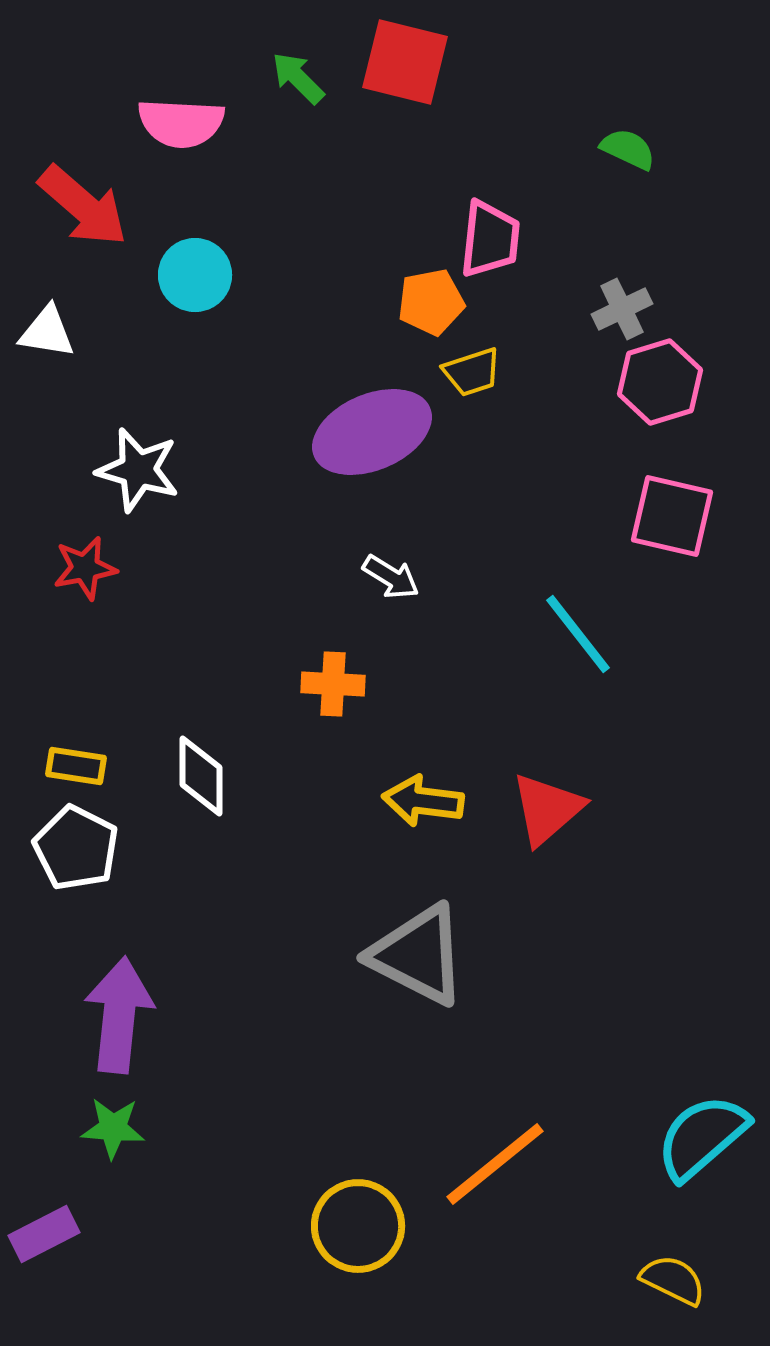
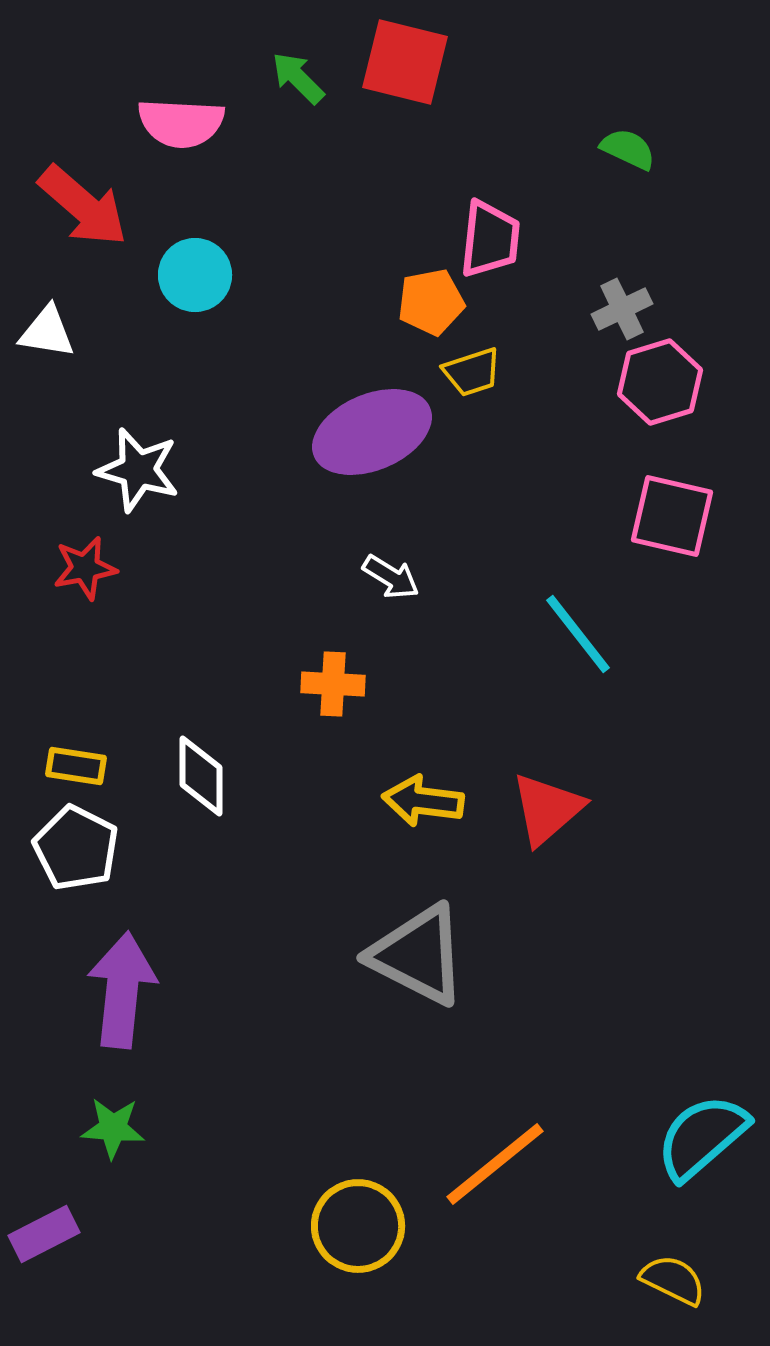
purple arrow: moved 3 px right, 25 px up
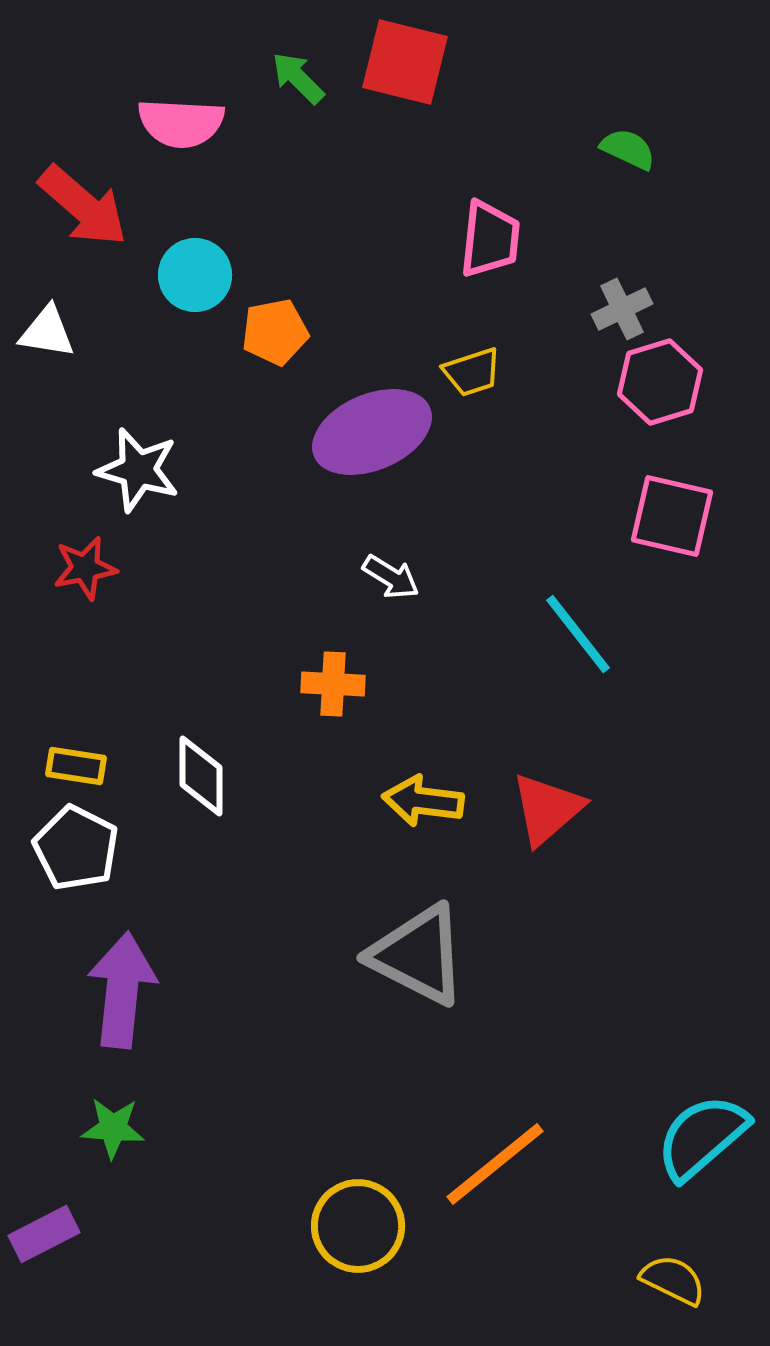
orange pentagon: moved 156 px left, 30 px down
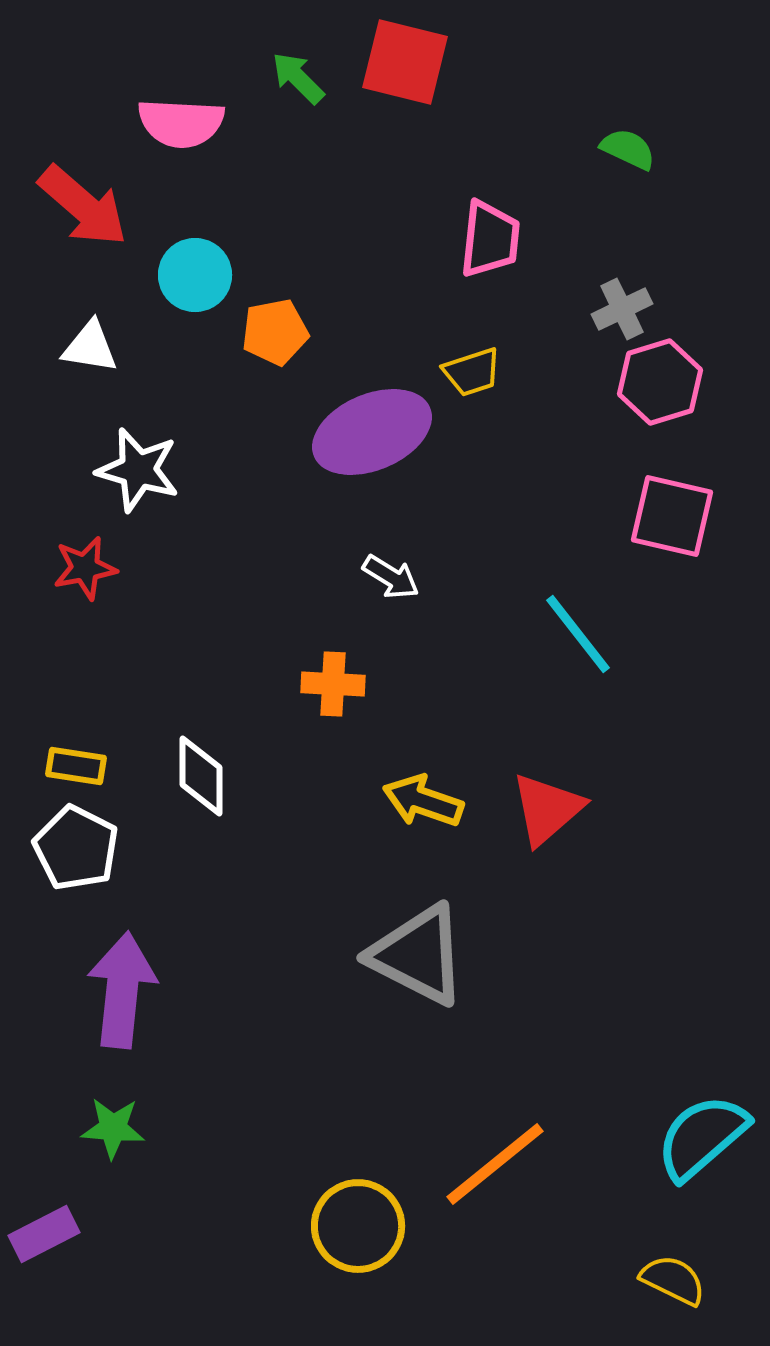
white triangle: moved 43 px right, 15 px down
yellow arrow: rotated 12 degrees clockwise
